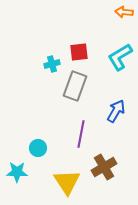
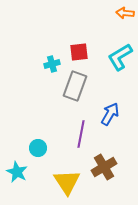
orange arrow: moved 1 px right, 1 px down
blue arrow: moved 6 px left, 3 px down
cyan star: rotated 25 degrees clockwise
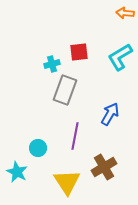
gray rectangle: moved 10 px left, 4 px down
purple line: moved 6 px left, 2 px down
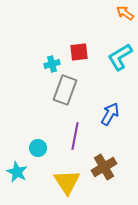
orange arrow: rotated 30 degrees clockwise
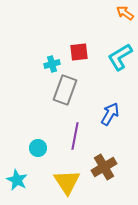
cyan star: moved 8 px down
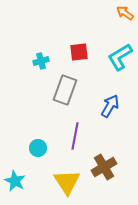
cyan cross: moved 11 px left, 3 px up
blue arrow: moved 8 px up
cyan star: moved 2 px left, 1 px down
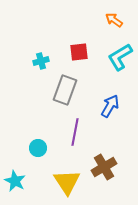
orange arrow: moved 11 px left, 7 px down
purple line: moved 4 px up
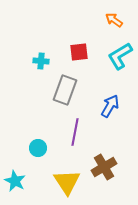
cyan L-shape: moved 1 px up
cyan cross: rotated 21 degrees clockwise
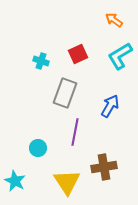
red square: moved 1 px left, 2 px down; rotated 18 degrees counterclockwise
cyan cross: rotated 14 degrees clockwise
gray rectangle: moved 3 px down
brown cross: rotated 20 degrees clockwise
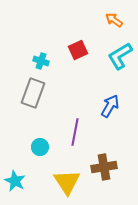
red square: moved 4 px up
gray rectangle: moved 32 px left
cyan circle: moved 2 px right, 1 px up
